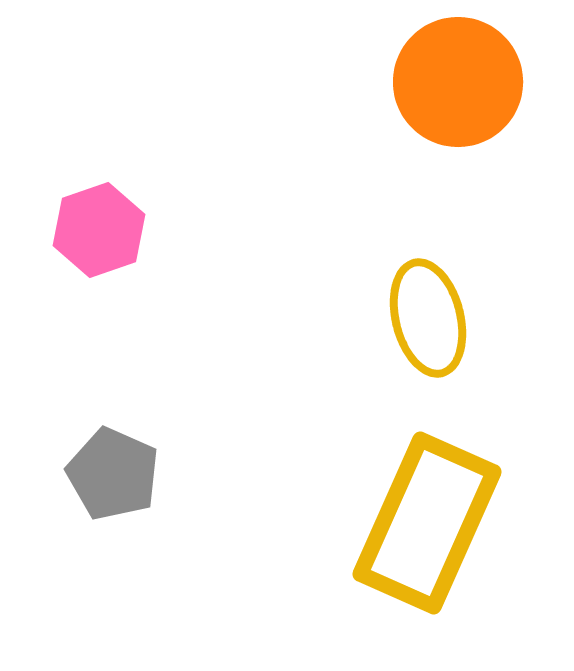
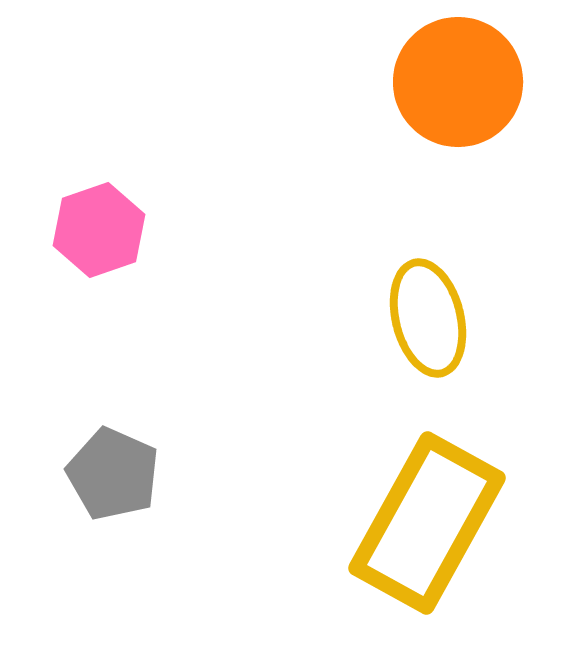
yellow rectangle: rotated 5 degrees clockwise
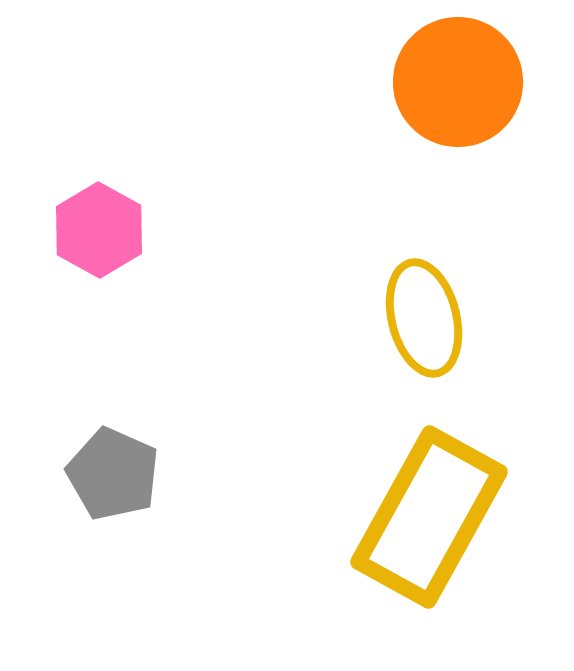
pink hexagon: rotated 12 degrees counterclockwise
yellow ellipse: moved 4 px left
yellow rectangle: moved 2 px right, 6 px up
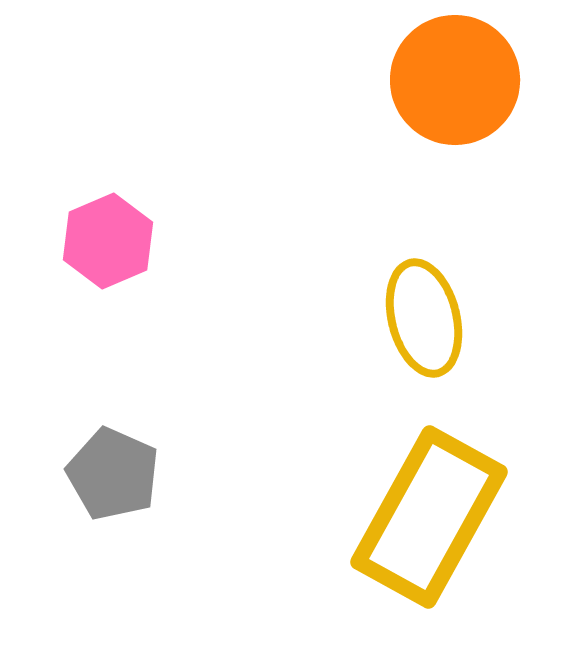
orange circle: moved 3 px left, 2 px up
pink hexagon: moved 9 px right, 11 px down; rotated 8 degrees clockwise
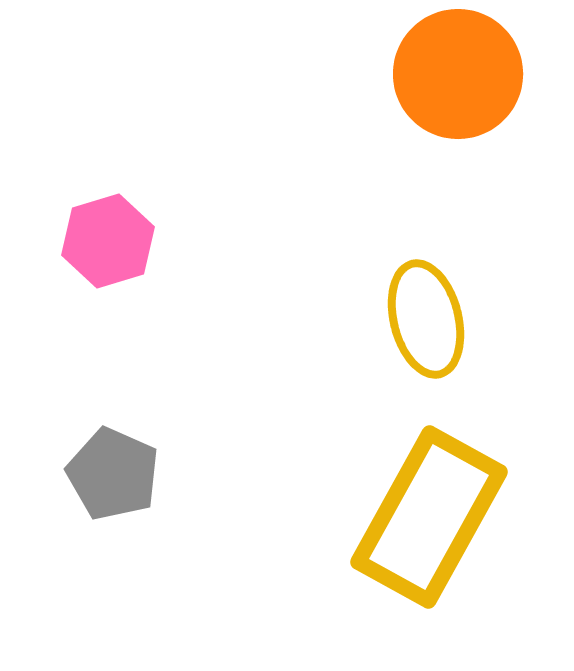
orange circle: moved 3 px right, 6 px up
pink hexagon: rotated 6 degrees clockwise
yellow ellipse: moved 2 px right, 1 px down
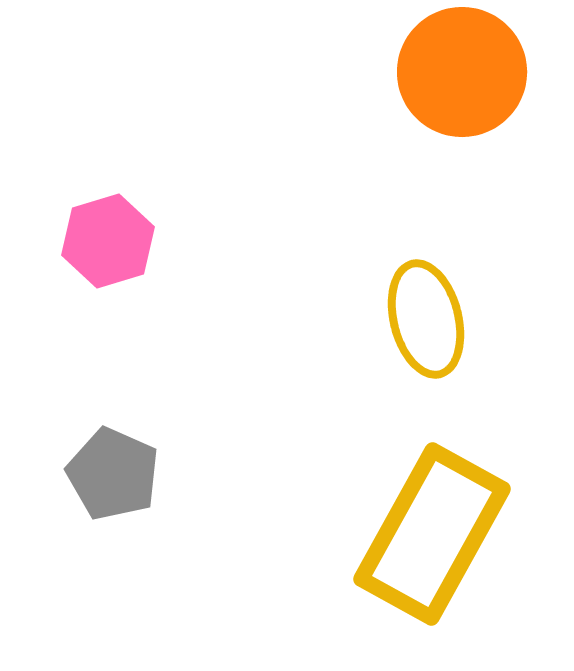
orange circle: moved 4 px right, 2 px up
yellow rectangle: moved 3 px right, 17 px down
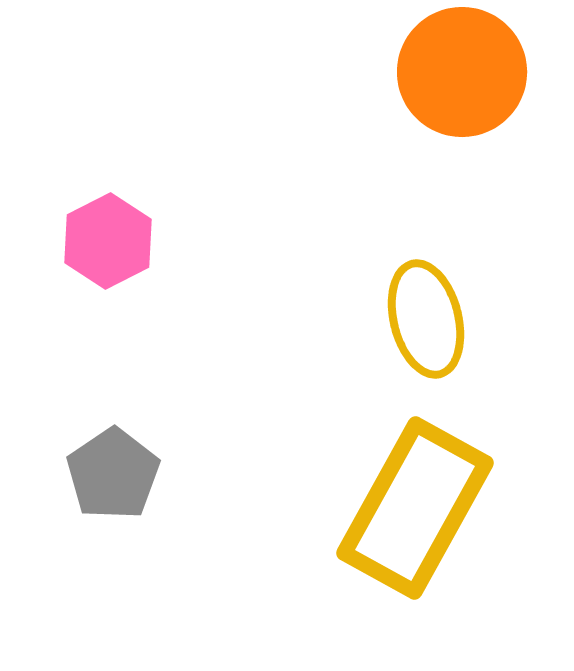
pink hexagon: rotated 10 degrees counterclockwise
gray pentagon: rotated 14 degrees clockwise
yellow rectangle: moved 17 px left, 26 px up
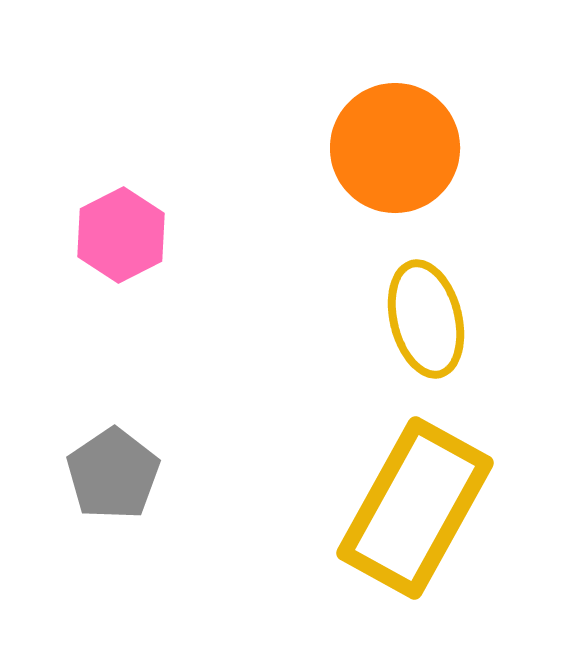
orange circle: moved 67 px left, 76 px down
pink hexagon: moved 13 px right, 6 px up
